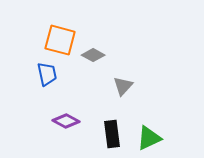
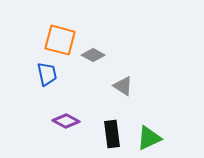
gray triangle: rotated 40 degrees counterclockwise
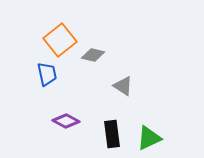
orange square: rotated 36 degrees clockwise
gray diamond: rotated 15 degrees counterclockwise
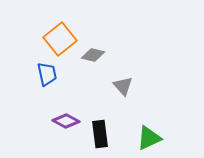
orange square: moved 1 px up
gray triangle: rotated 15 degrees clockwise
black rectangle: moved 12 px left
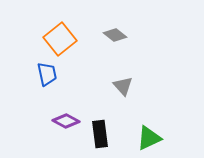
gray diamond: moved 22 px right, 20 px up; rotated 25 degrees clockwise
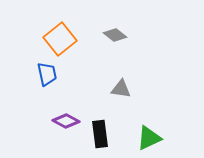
gray triangle: moved 2 px left, 3 px down; rotated 40 degrees counterclockwise
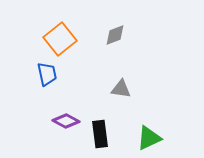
gray diamond: rotated 60 degrees counterclockwise
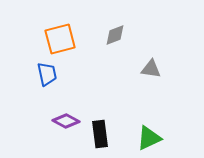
orange square: rotated 24 degrees clockwise
gray triangle: moved 30 px right, 20 px up
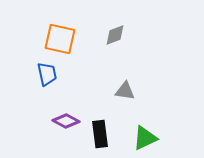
orange square: rotated 28 degrees clockwise
gray triangle: moved 26 px left, 22 px down
green triangle: moved 4 px left
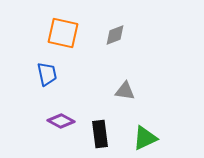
orange square: moved 3 px right, 6 px up
purple diamond: moved 5 px left
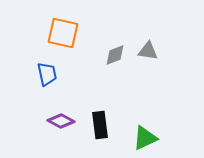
gray diamond: moved 20 px down
gray triangle: moved 23 px right, 40 px up
black rectangle: moved 9 px up
